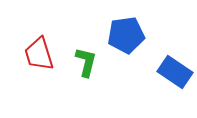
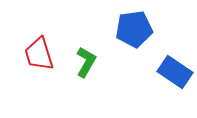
blue pentagon: moved 8 px right, 6 px up
green L-shape: rotated 16 degrees clockwise
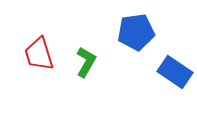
blue pentagon: moved 2 px right, 3 px down
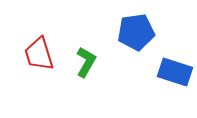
blue rectangle: rotated 16 degrees counterclockwise
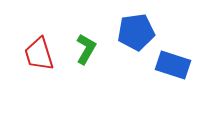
green L-shape: moved 13 px up
blue rectangle: moved 2 px left, 7 px up
